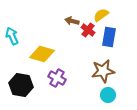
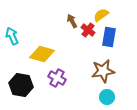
brown arrow: rotated 48 degrees clockwise
cyan circle: moved 1 px left, 2 px down
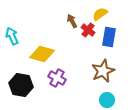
yellow semicircle: moved 1 px left, 1 px up
brown star: rotated 15 degrees counterclockwise
cyan circle: moved 3 px down
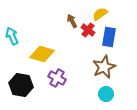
brown star: moved 1 px right, 4 px up
cyan circle: moved 1 px left, 6 px up
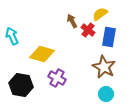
brown star: rotated 20 degrees counterclockwise
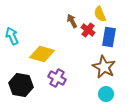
yellow semicircle: rotated 77 degrees counterclockwise
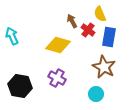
yellow diamond: moved 16 px right, 9 px up
black hexagon: moved 1 px left, 1 px down
cyan circle: moved 10 px left
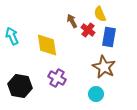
yellow diamond: moved 11 px left; rotated 65 degrees clockwise
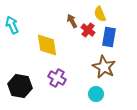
cyan arrow: moved 11 px up
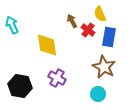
cyan circle: moved 2 px right
